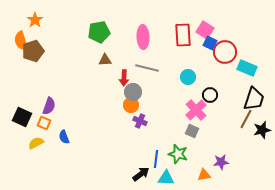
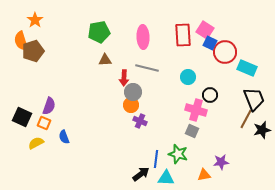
black trapezoid: rotated 40 degrees counterclockwise
pink cross: rotated 30 degrees counterclockwise
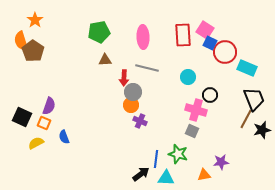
brown pentagon: rotated 20 degrees counterclockwise
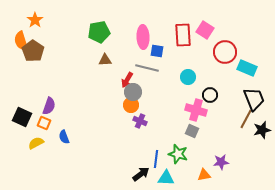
blue square: moved 53 px left, 8 px down; rotated 16 degrees counterclockwise
red arrow: moved 3 px right, 2 px down; rotated 28 degrees clockwise
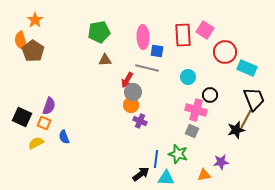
black star: moved 26 px left
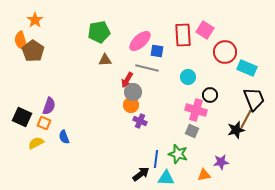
pink ellipse: moved 3 px left, 4 px down; rotated 50 degrees clockwise
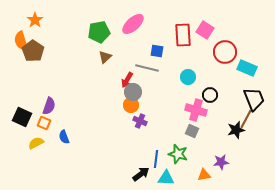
pink ellipse: moved 7 px left, 17 px up
brown triangle: moved 3 px up; rotated 40 degrees counterclockwise
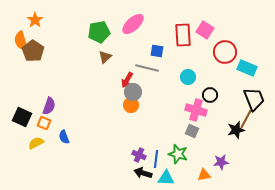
purple cross: moved 1 px left, 34 px down
black arrow: moved 2 px right, 1 px up; rotated 126 degrees counterclockwise
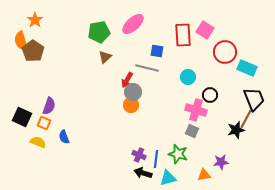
yellow semicircle: moved 2 px right, 1 px up; rotated 49 degrees clockwise
cyan triangle: moved 2 px right; rotated 18 degrees counterclockwise
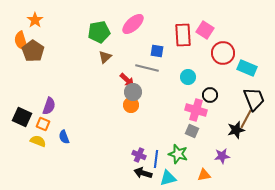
red circle: moved 2 px left, 1 px down
red arrow: rotated 77 degrees counterclockwise
orange square: moved 1 px left, 1 px down
yellow semicircle: moved 1 px up
purple star: moved 1 px right, 6 px up
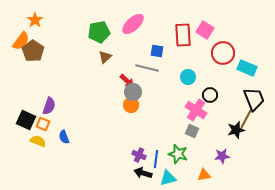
orange semicircle: rotated 126 degrees counterclockwise
red arrow: moved 1 px down
pink cross: rotated 15 degrees clockwise
black square: moved 4 px right, 3 px down
